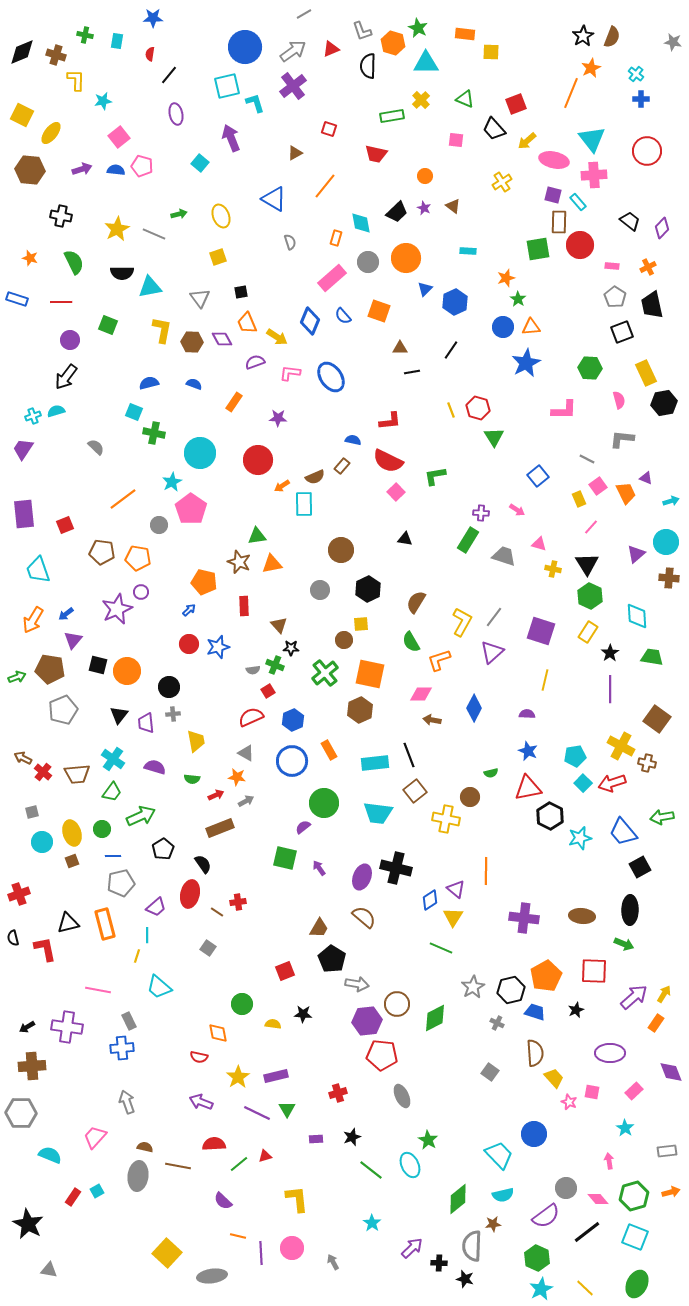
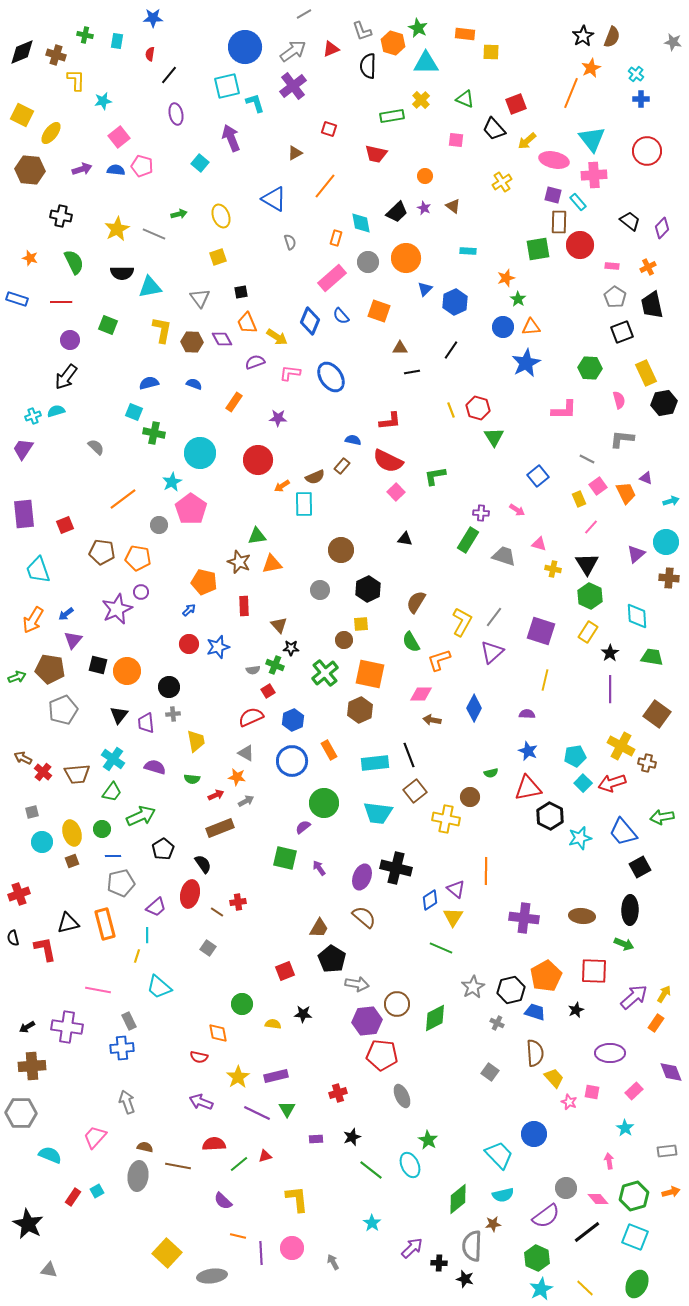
blue semicircle at (343, 316): moved 2 px left
brown square at (657, 719): moved 5 px up
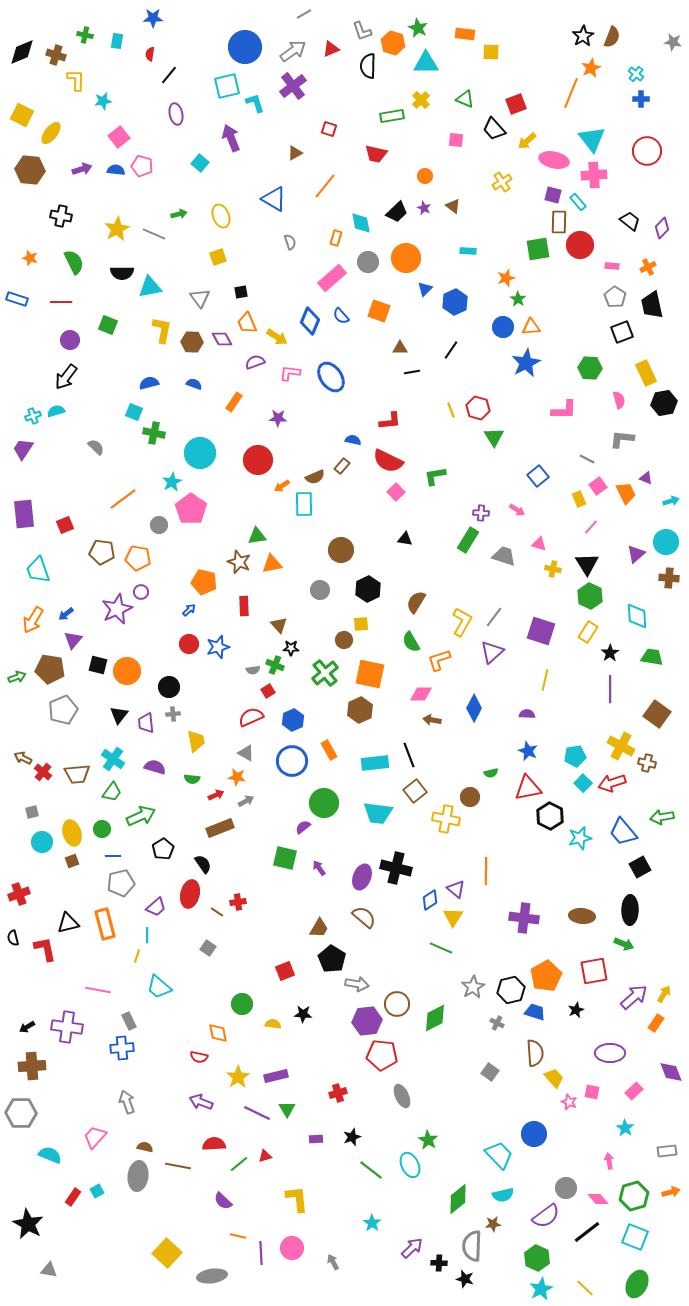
red square at (594, 971): rotated 12 degrees counterclockwise
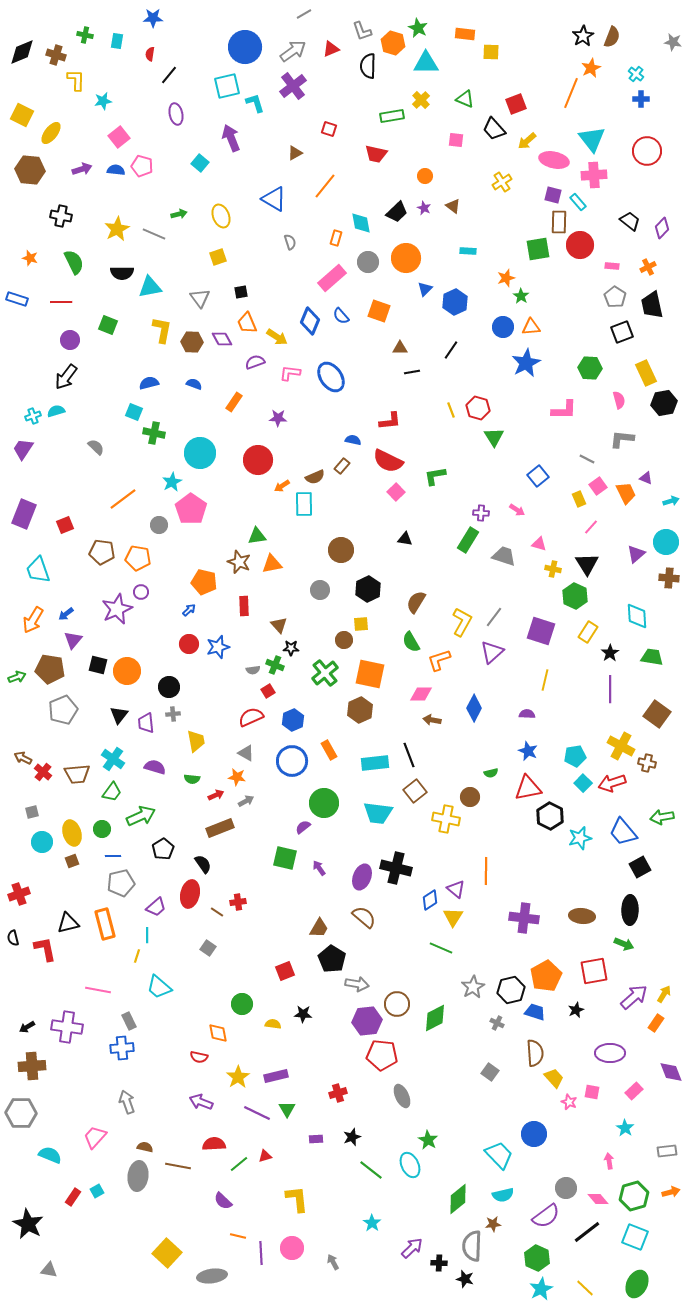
green star at (518, 299): moved 3 px right, 3 px up
purple rectangle at (24, 514): rotated 28 degrees clockwise
green hexagon at (590, 596): moved 15 px left
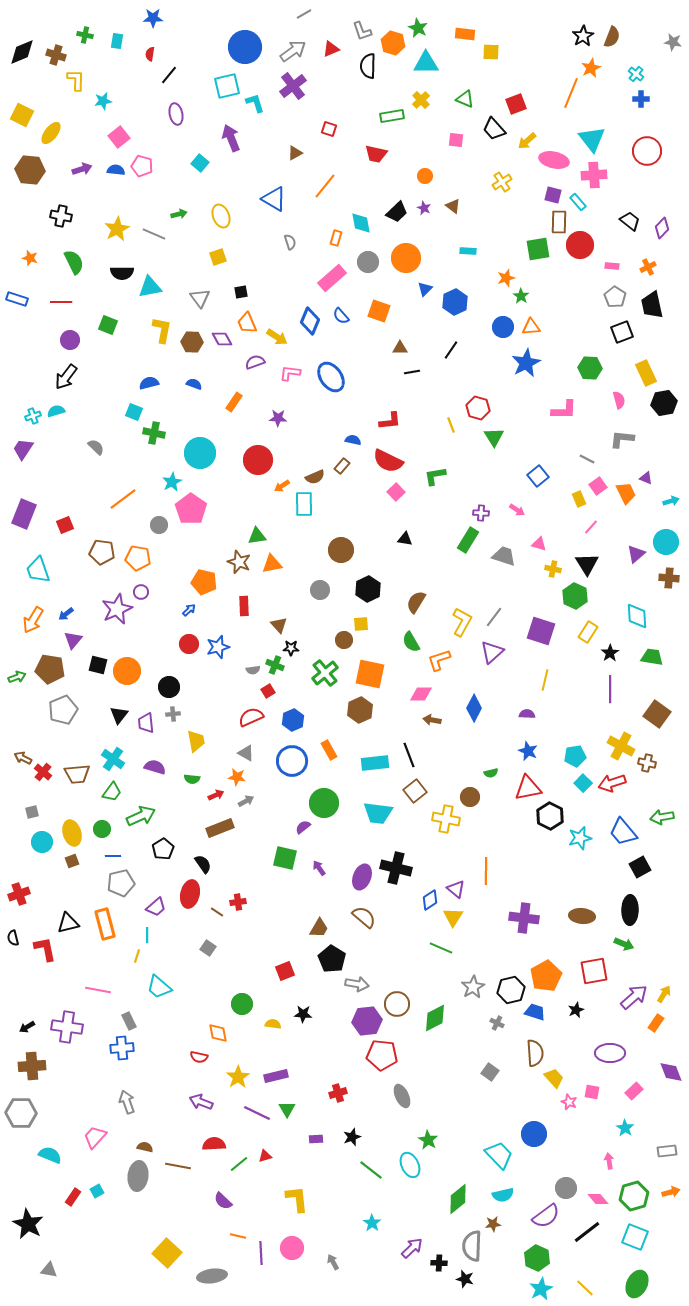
yellow line at (451, 410): moved 15 px down
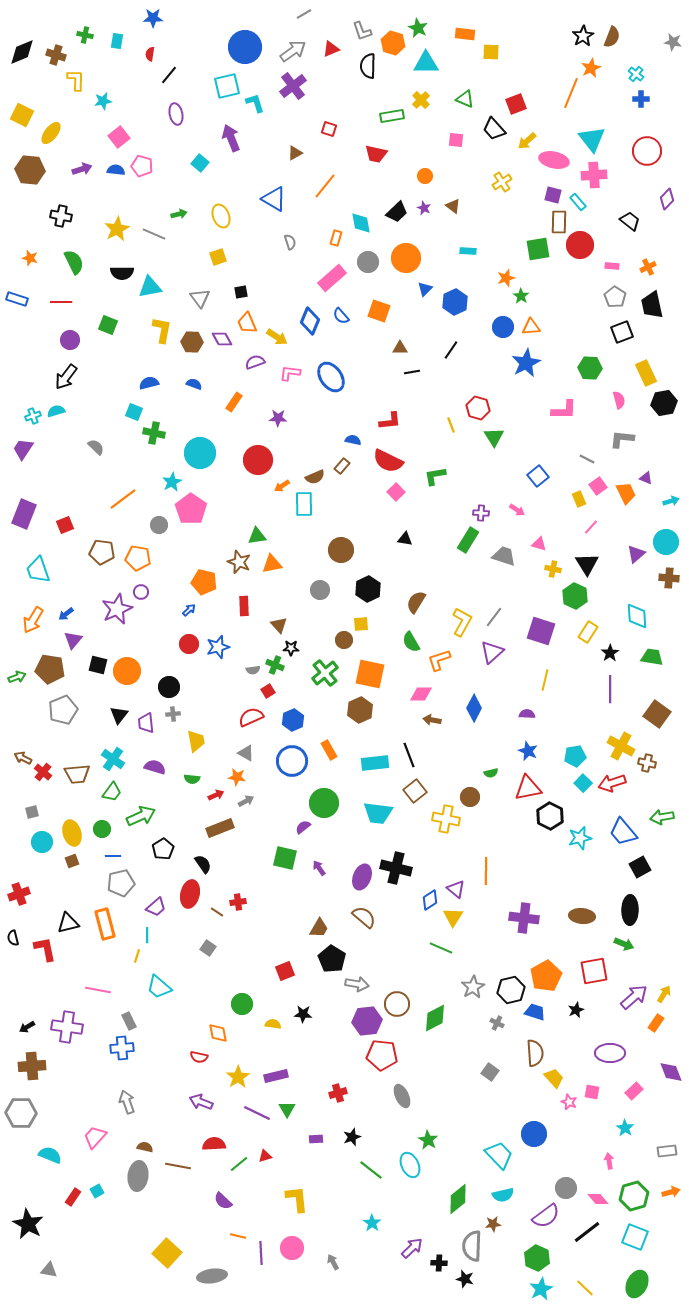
purple diamond at (662, 228): moved 5 px right, 29 px up
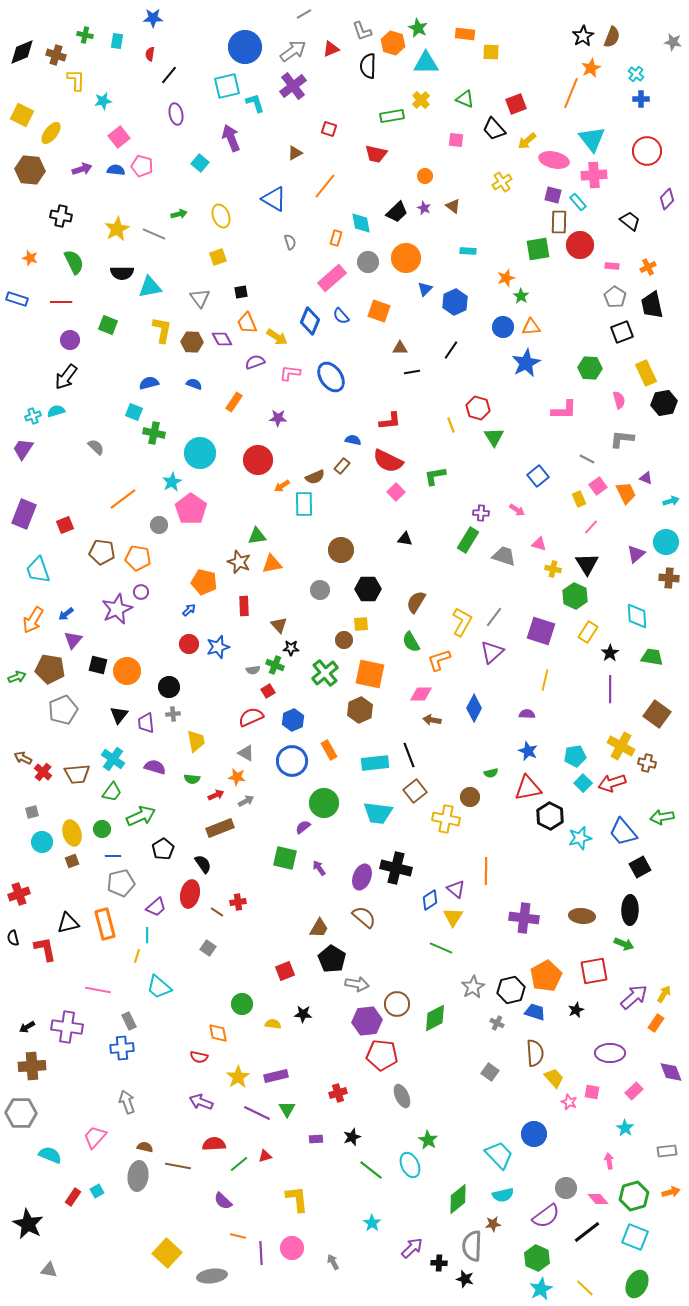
black hexagon at (368, 589): rotated 25 degrees clockwise
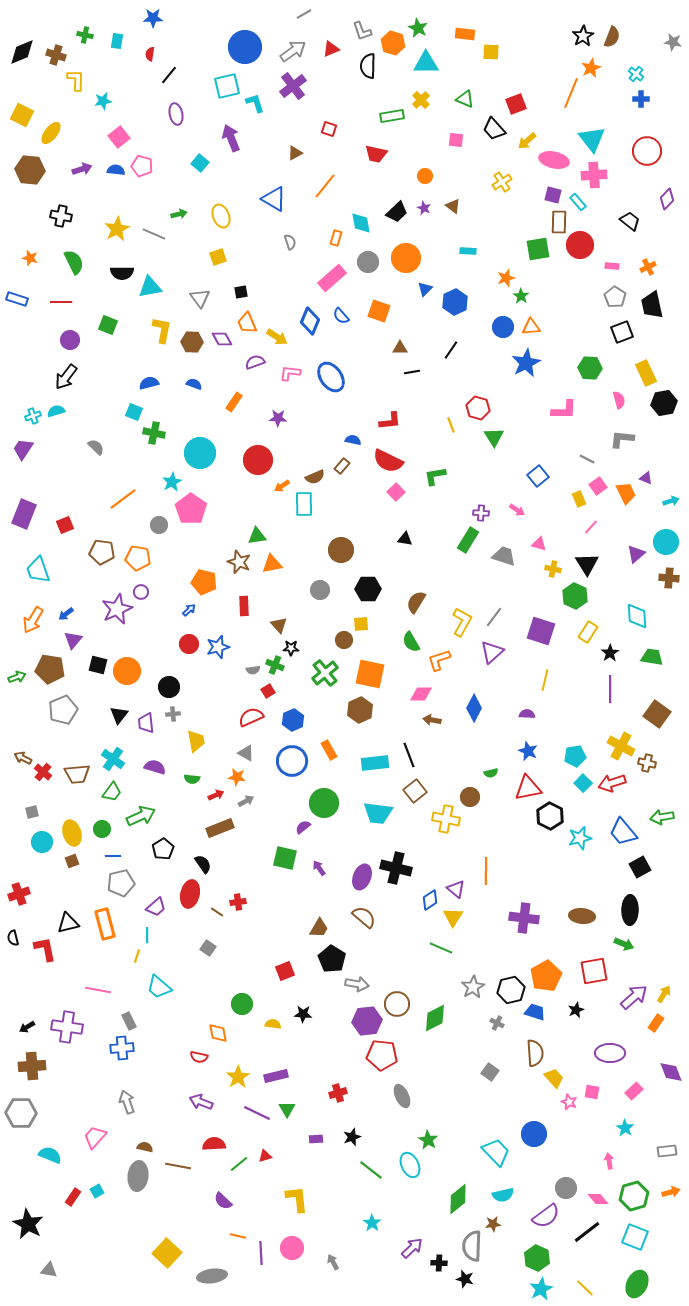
cyan trapezoid at (499, 1155): moved 3 px left, 3 px up
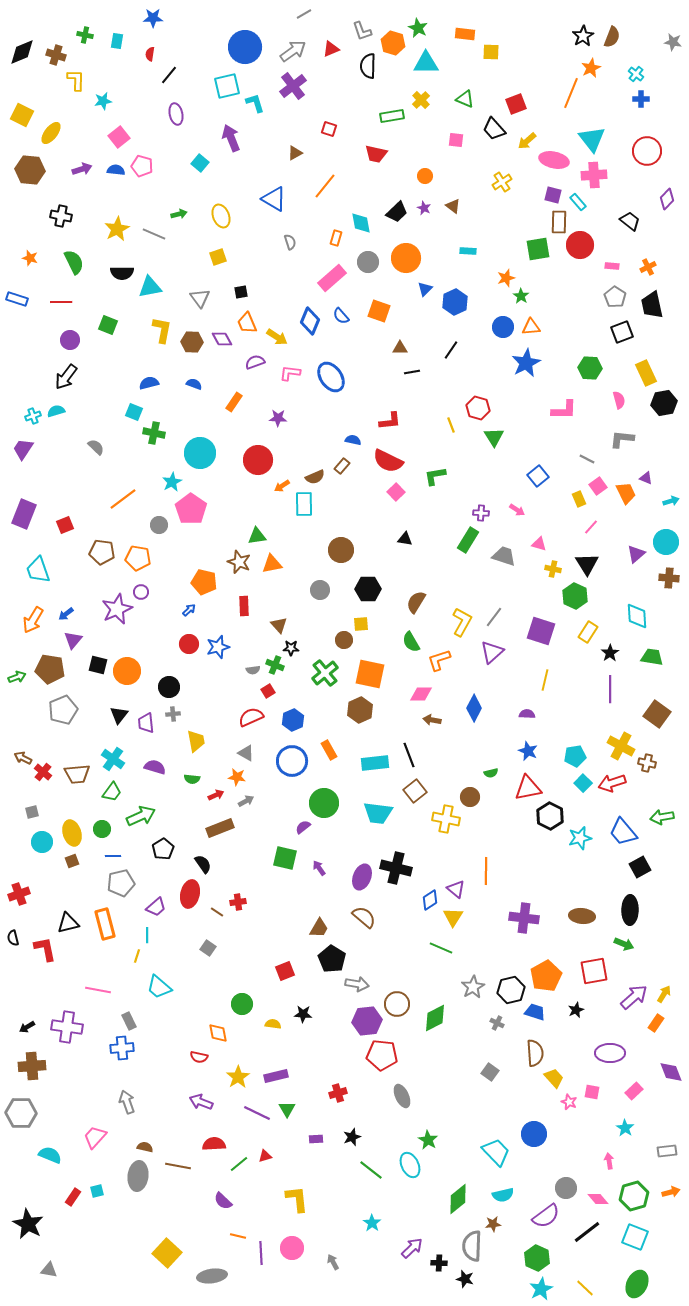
cyan square at (97, 1191): rotated 16 degrees clockwise
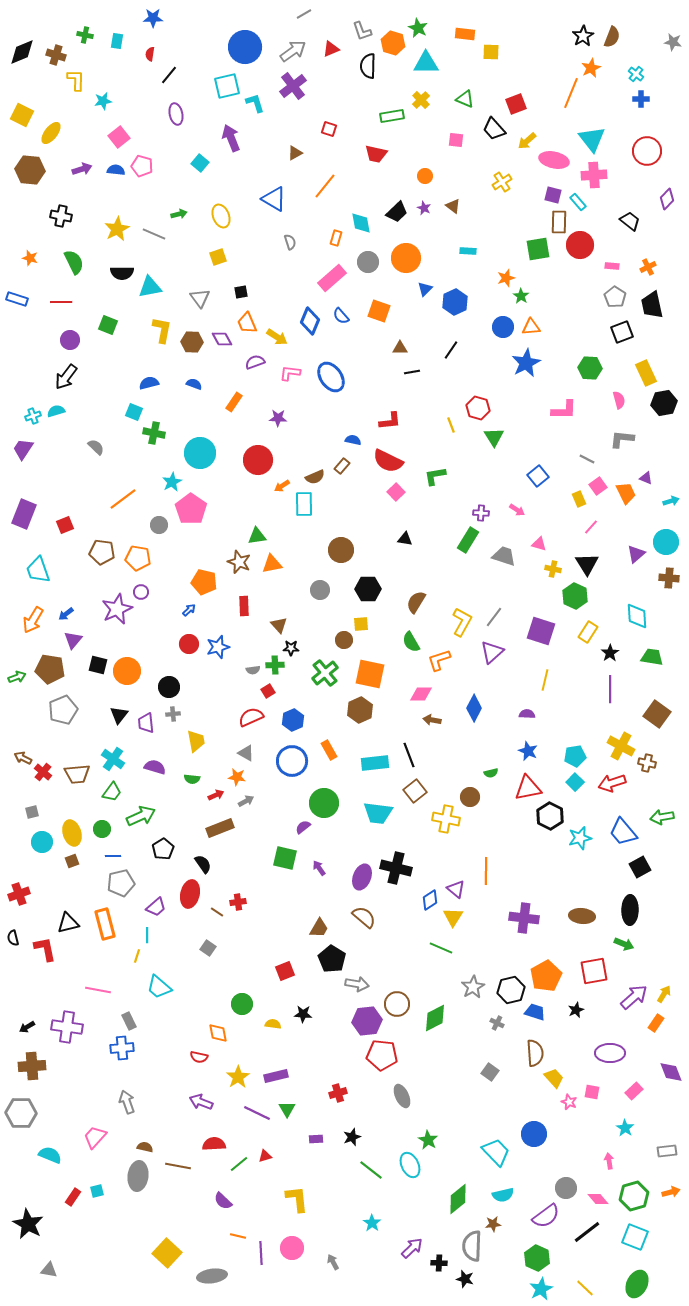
green cross at (275, 665): rotated 24 degrees counterclockwise
cyan square at (583, 783): moved 8 px left, 1 px up
